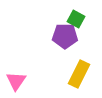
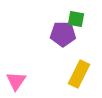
green square: rotated 18 degrees counterclockwise
purple pentagon: moved 2 px left, 2 px up
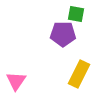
green square: moved 5 px up
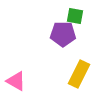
green square: moved 1 px left, 2 px down
pink triangle: rotated 35 degrees counterclockwise
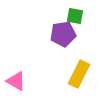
purple pentagon: rotated 10 degrees counterclockwise
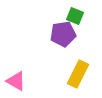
green square: rotated 12 degrees clockwise
yellow rectangle: moved 1 px left
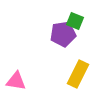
green square: moved 5 px down
pink triangle: rotated 20 degrees counterclockwise
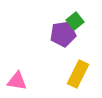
green square: rotated 30 degrees clockwise
pink triangle: moved 1 px right
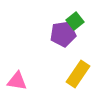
yellow rectangle: rotated 8 degrees clockwise
